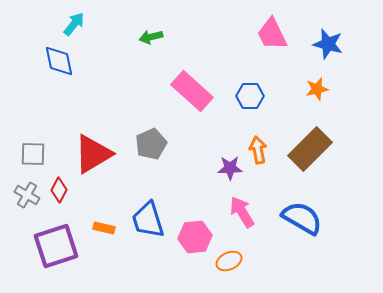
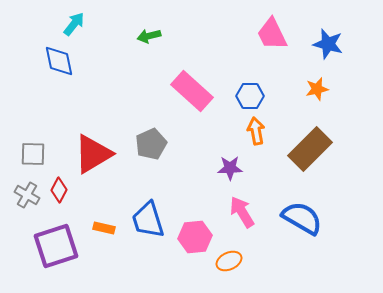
green arrow: moved 2 px left, 1 px up
orange arrow: moved 2 px left, 19 px up
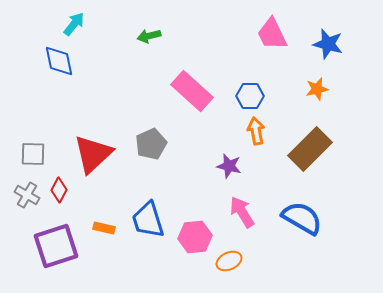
red triangle: rotated 12 degrees counterclockwise
purple star: moved 1 px left, 2 px up; rotated 15 degrees clockwise
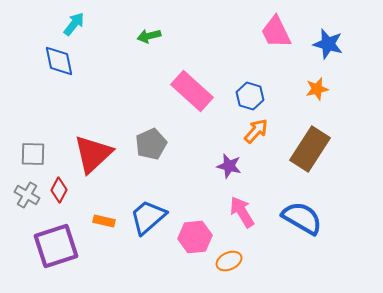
pink trapezoid: moved 4 px right, 2 px up
blue hexagon: rotated 16 degrees clockwise
orange arrow: rotated 52 degrees clockwise
brown rectangle: rotated 12 degrees counterclockwise
blue trapezoid: moved 3 px up; rotated 66 degrees clockwise
orange rectangle: moved 7 px up
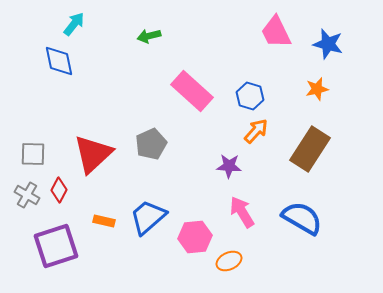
purple star: rotated 10 degrees counterclockwise
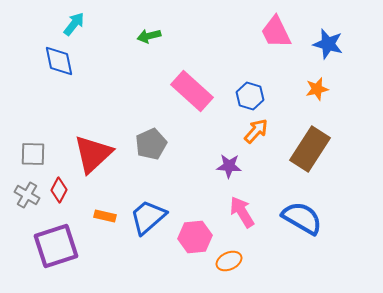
orange rectangle: moved 1 px right, 5 px up
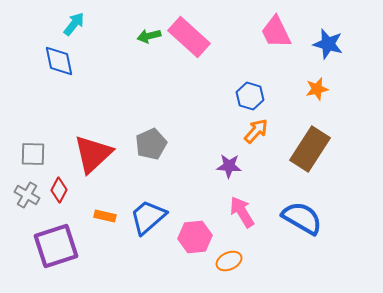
pink rectangle: moved 3 px left, 54 px up
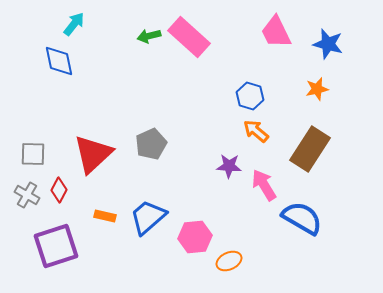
orange arrow: rotated 92 degrees counterclockwise
pink arrow: moved 22 px right, 27 px up
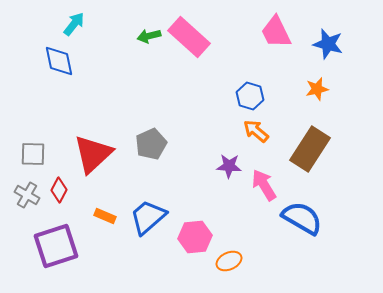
orange rectangle: rotated 10 degrees clockwise
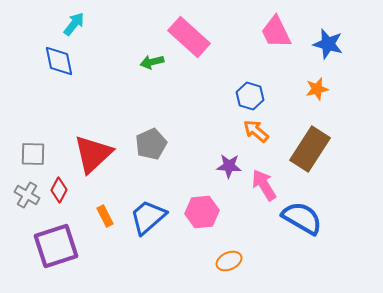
green arrow: moved 3 px right, 26 px down
orange rectangle: rotated 40 degrees clockwise
pink hexagon: moved 7 px right, 25 px up
